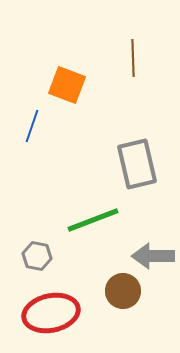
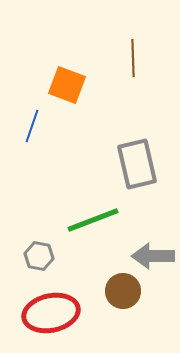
gray hexagon: moved 2 px right
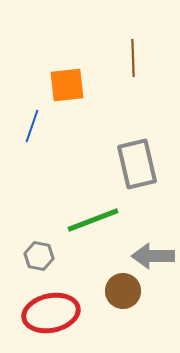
orange square: rotated 27 degrees counterclockwise
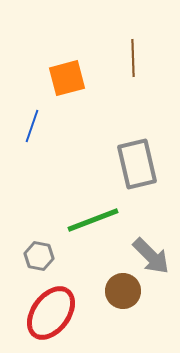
orange square: moved 7 px up; rotated 9 degrees counterclockwise
gray arrow: moved 2 px left; rotated 135 degrees counterclockwise
red ellipse: rotated 42 degrees counterclockwise
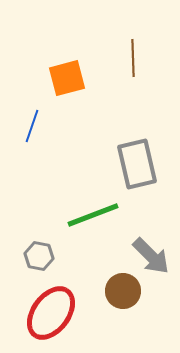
green line: moved 5 px up
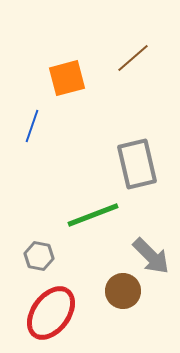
brown line: rotated 51 degrees clockwise
